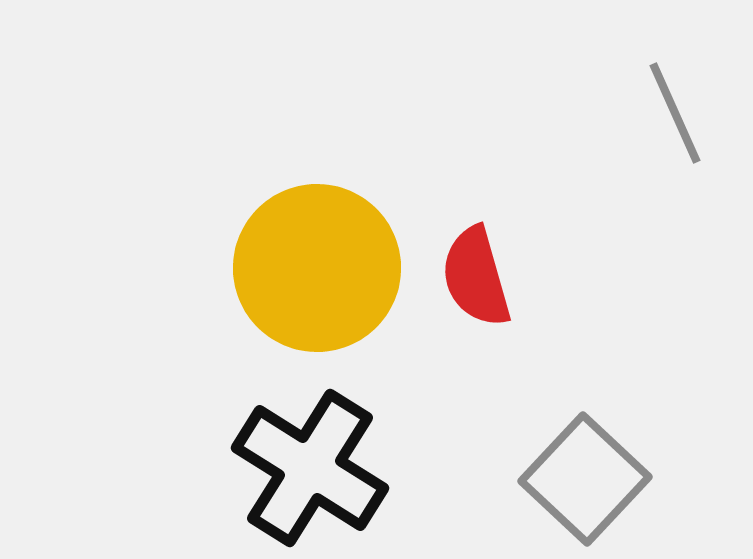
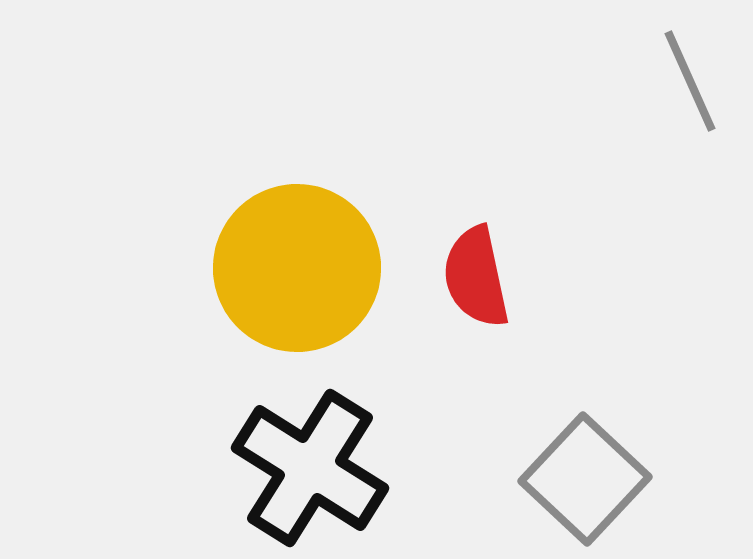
gray line: moved 15 px right, 32 px up
yellow circle: moved 20 px left
red semicircle: rotated 4 degrees clockwise
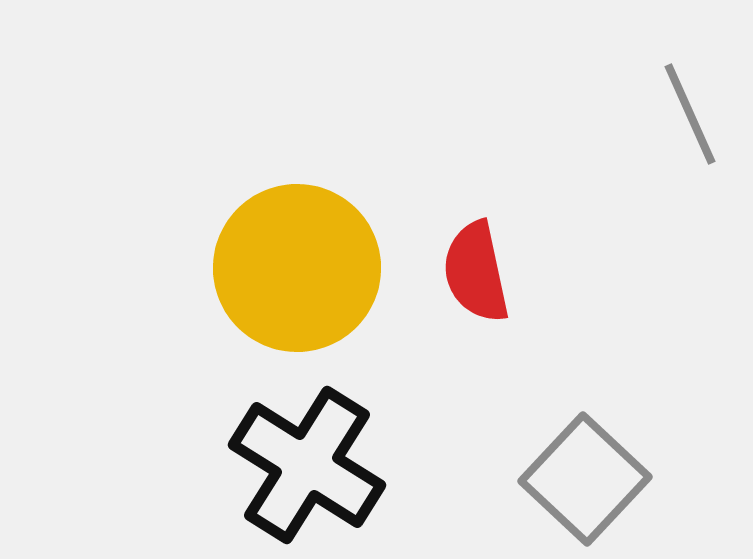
gray line: moved 33 px down
red semicircle: moved 5 px up
black cross: moved 3 px left, 3 px up
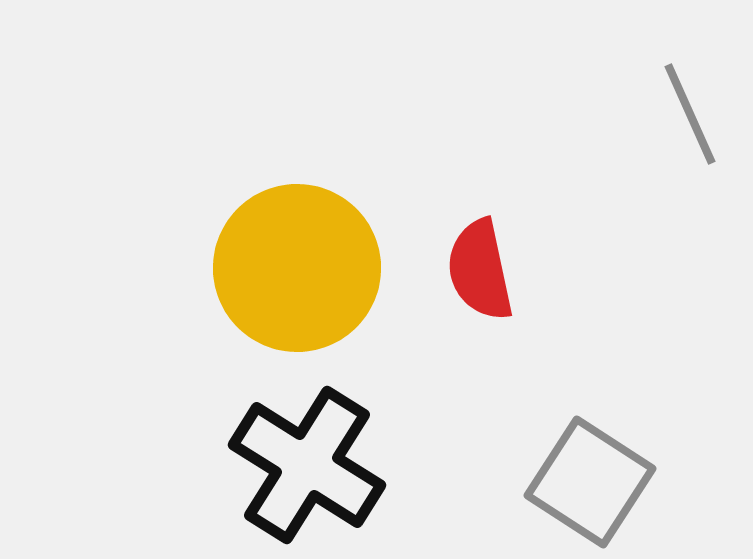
red semicircle: moved 4 px right, 2 px up
gray square: moved 5 px right, 3 px down; rotated 10 degrees counterclockwise
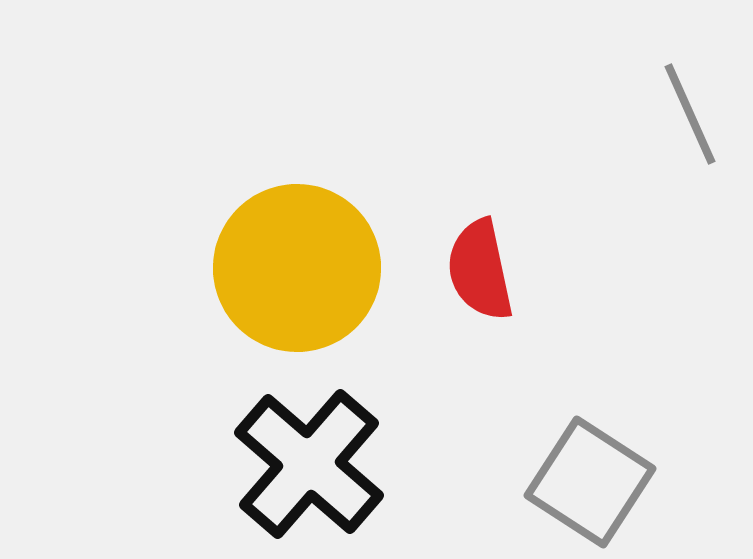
black cross: moved 2 px right, 1 px up; rotated 9 degrees clockwise
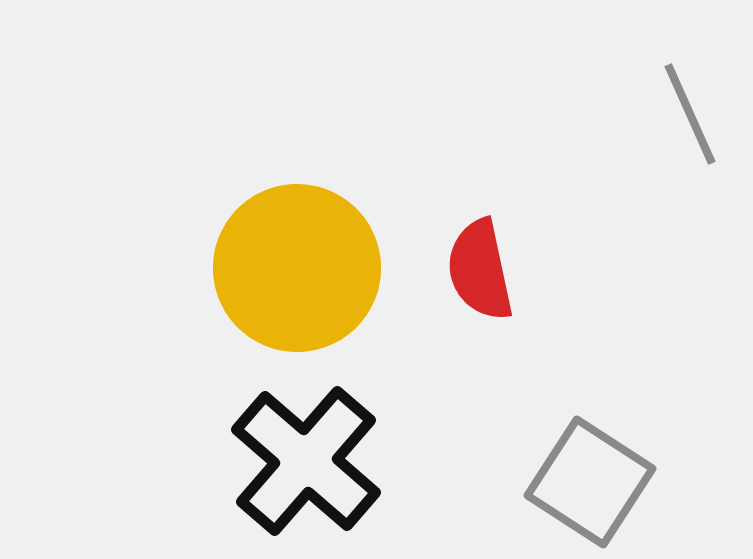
black cross: moved 3 px left, 3 px up
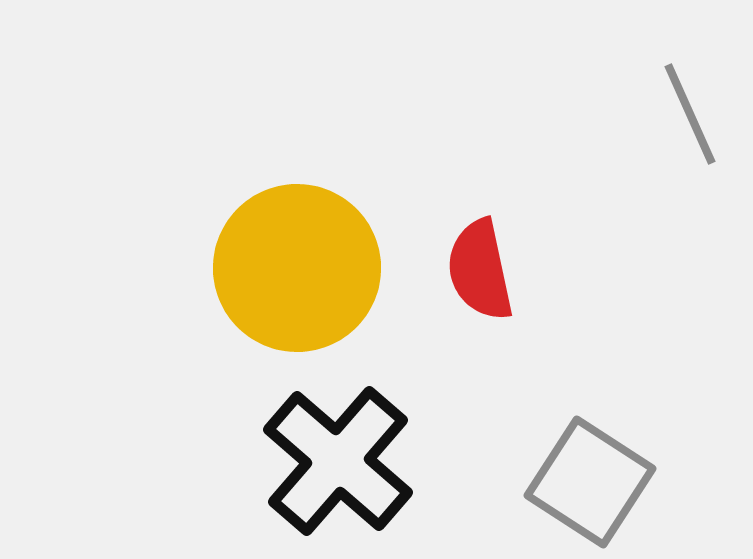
black cross: moved 32 px right
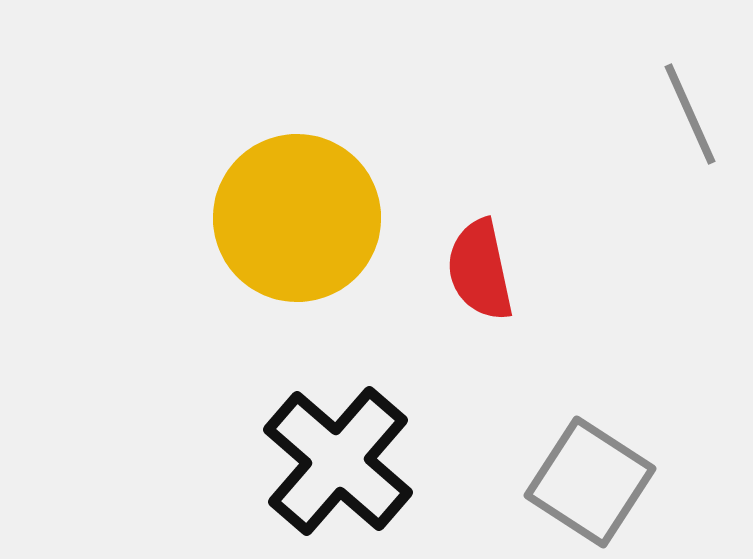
yellow circle: moved 50 px up
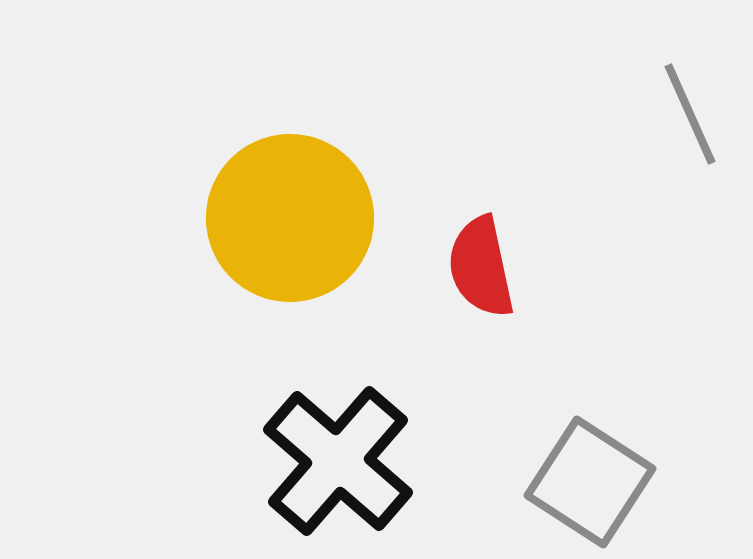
yellow circle: moved 7 px left
red semicircle: moved 1 px right, 3 px up
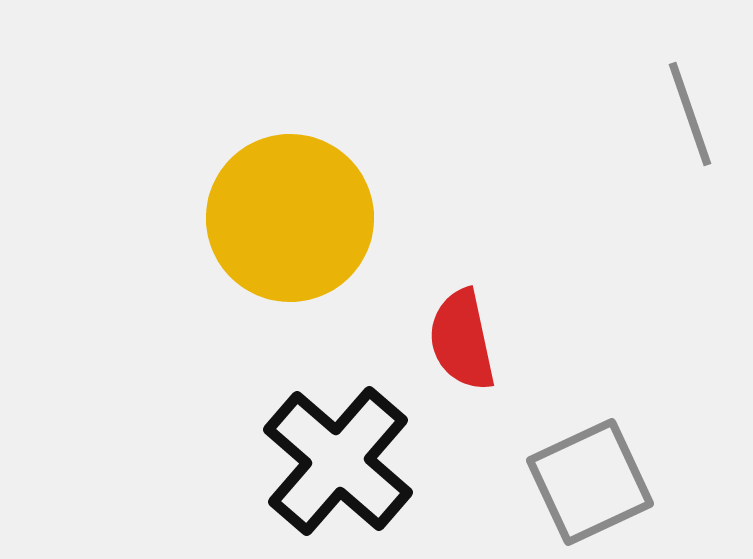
gray line: rotated 5 degrees clockwise
red semicircle: moved 19 px left, 73 px down
gray square: rotated 32 degrees clockwise
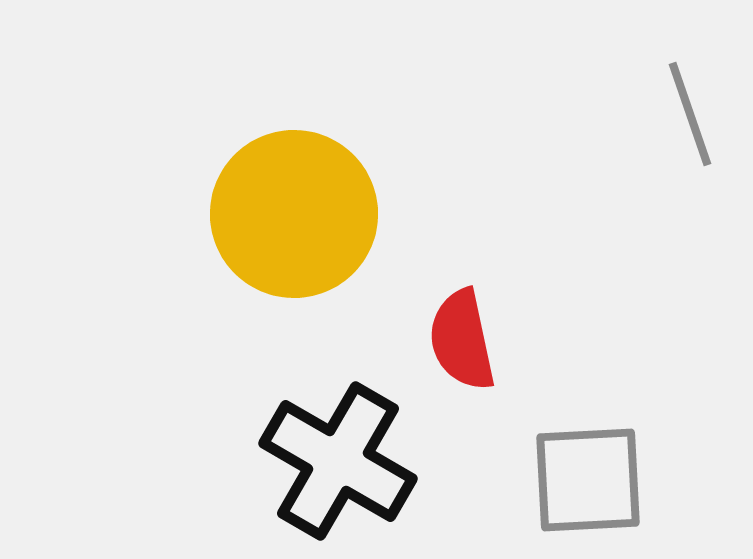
yellow circle: moved 4 px right, 4 px up
black cross: rotated 11 degrees counterclockwise
gray square: moved 2 px left, 2 px up; rotated 22 degrees clockwise
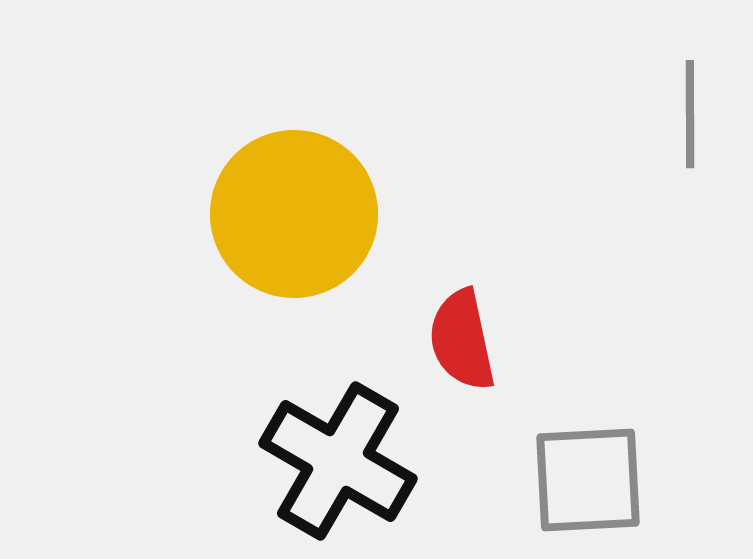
gray line: rotated 19 degrees clockwise
